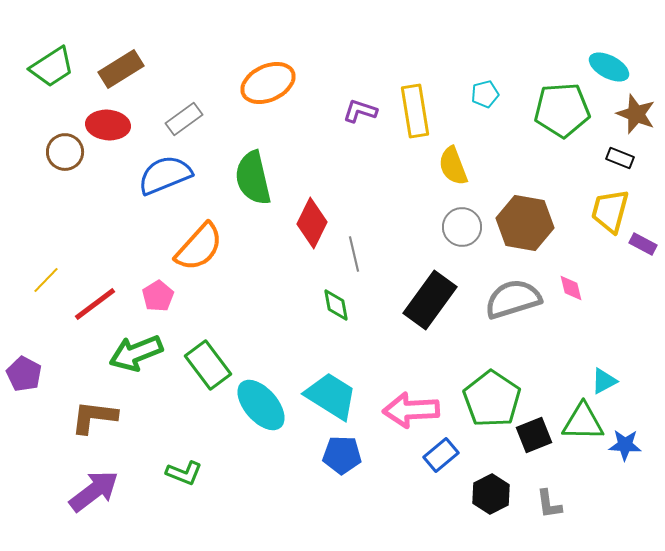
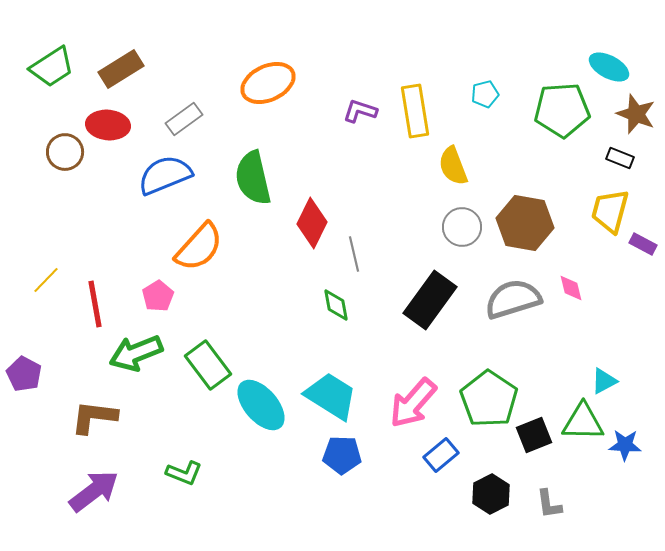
red line at (95, 304): rotated 63 degrees counterclockwise
green pentagon at (492, 399): moved 3 px left
pink arrow at (411, 410): moved 2 px right, 7 px up; rotated 46 degrees counterclockwise
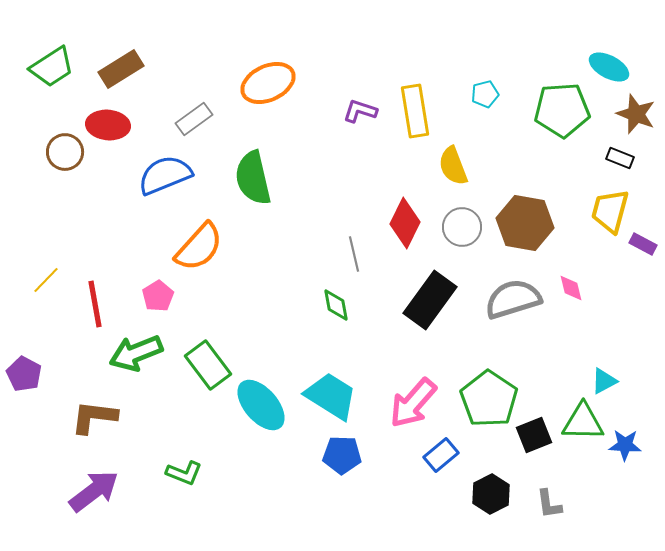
gray rectangle at (184, 119): moved 10 px right
red diamond at (312, 223): moved 93 px right
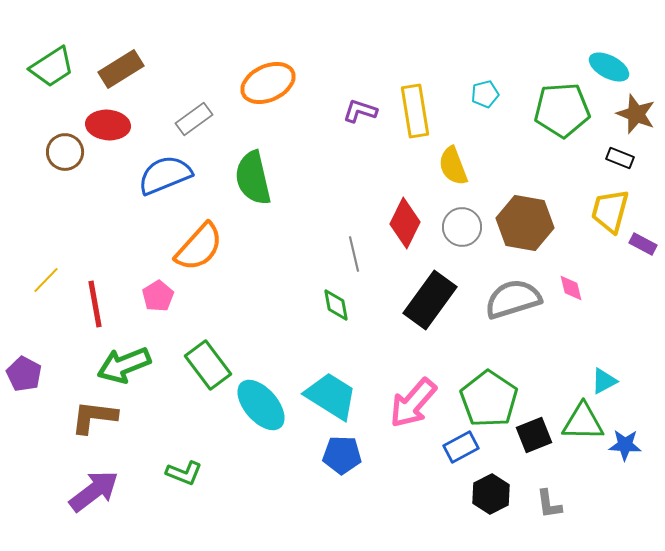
green arrow at (136, 353): moved 12 px left, 12 px down
blue rectangle at (441, 455): moved 20 px right, 8 px up; rotated 12 degrees clockwise
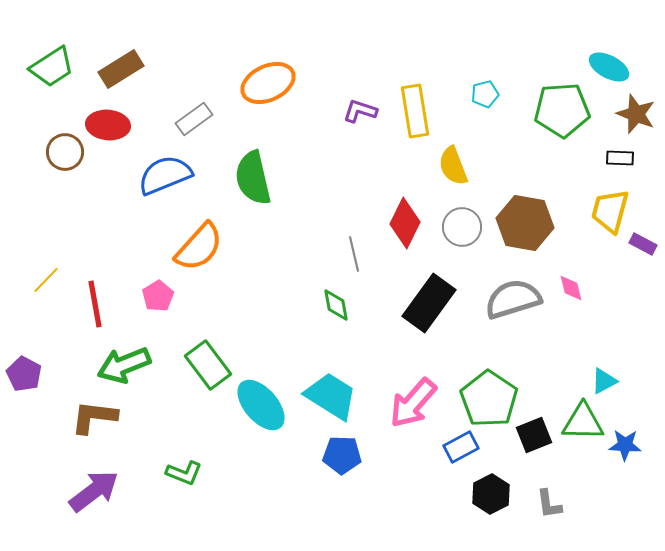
black rectangle at (620, 158): rotated 20 degrees counterclockwise
black rectangle at (430, 300): moved 1 px left, 3 px down
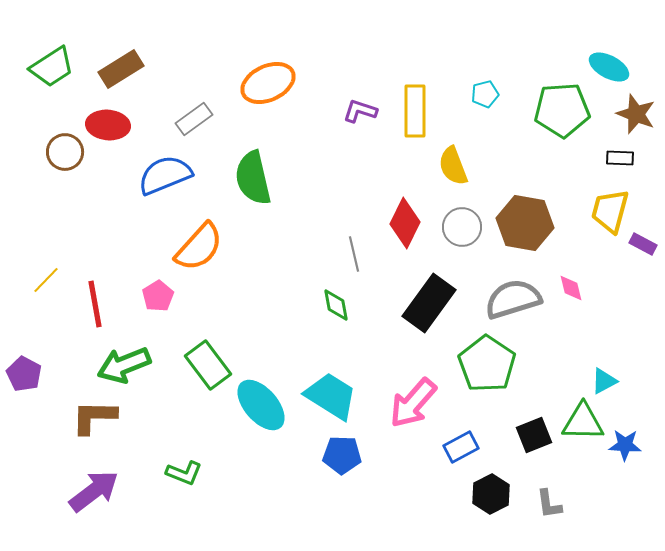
yellow rectangle at (415, 111): rotated 9 degrees clockwise
green pentagon at (489, 399): moved 2 px left, 35 px up
brown L-shape at (94, 417): rotated 6 degrees counterclockwise
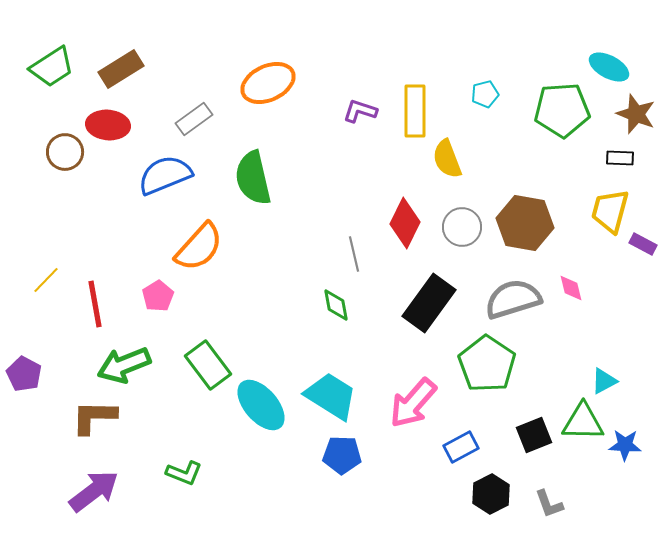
yellow semicircle at (453, 166): moved 6 px left, 7 px up
gray L-shape at (549, 504): rotated 12 degrees counterclockwise
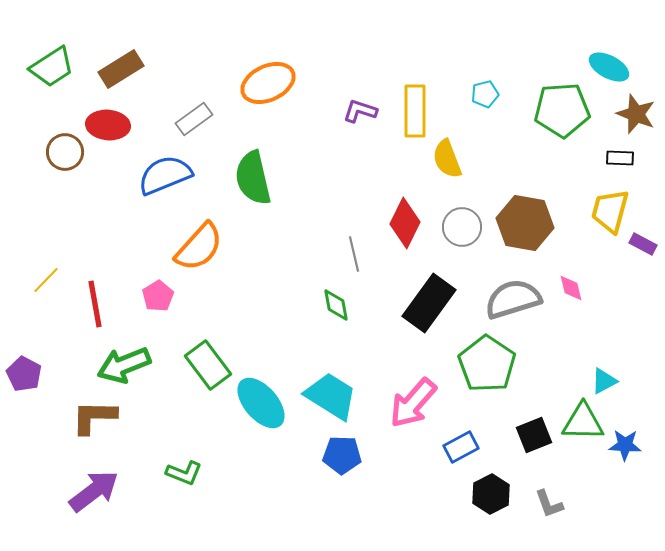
cyan ellipse at (261, 405): moved 2 px up
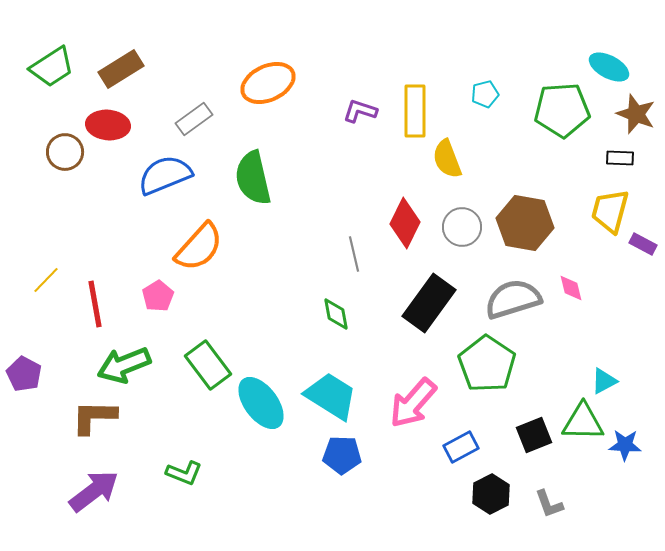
green diamond at (336, 305): moved 9 px down
cyan ellipse at (261, 403): rotated 4 degrees clockwise
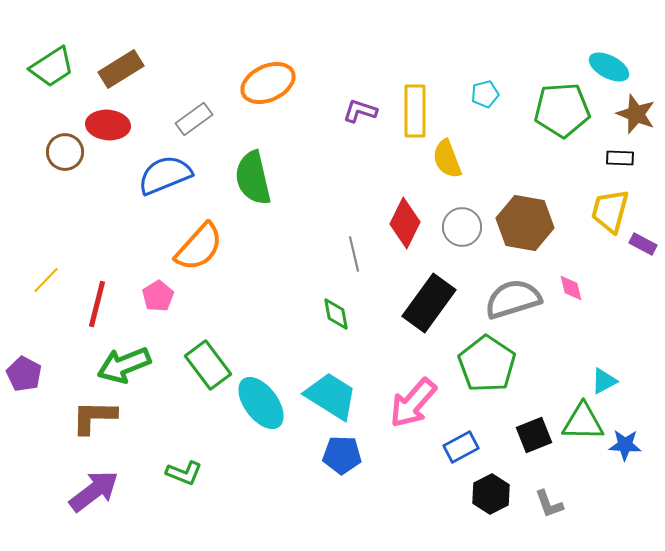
red line at (95, 304): moved 2 px right; rotated 24 degrees clockwise
